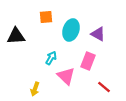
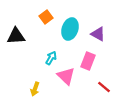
orange square: rotated 32 degrees counterclockwise
cyan ellipse: moved 1 px left, 1 px up
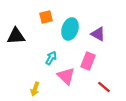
orange square: rotated 24 degrees clockwise
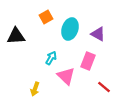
orange square: rotated 16 degrees counterclockwise
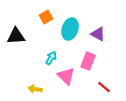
yellow arrow: rotated 80 degrees clockwise
